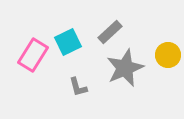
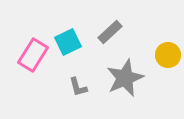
gray star: moved 10 px down
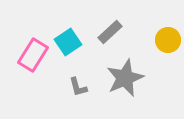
cyan square: rotated 8 degrees counterclockwise
yellow circle: moved 15 px up
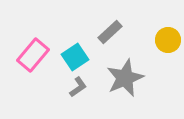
cyan square: moved 7 px right, 15 px down
pink rectangle: rotated 8 degrees clockwise
gray L-shape: rotated 110 degrees counterclockwise
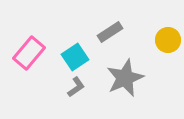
gray rectangle: rotated 10 degrees clockwise
pink rectangle: moved 4 px left, 2 px up
gray L-shape: moved 2 px left
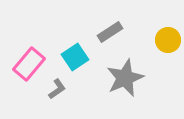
pink rectangle: moved 11 px down
gray L-shape: moved 19 px left, 2 px down
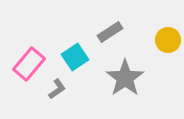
gray star: rotated 12 degrees counterclockwise
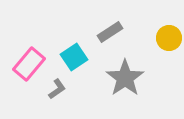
yellow circle: moved 1 px right, 2 px up
cyan square: moved 1 px left
